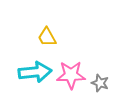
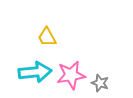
pink star: rotated 8 degrees counterclockwise
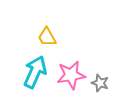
cyan arrow: rotated 60 degrees counterclockwise
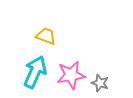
yellow trapezoid: moved 1 px left, 1 px up; rotated 140 degrees clockwise
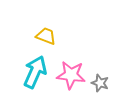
pink star: rotated 16 degrees clockwise
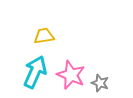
yellow trapezoid: moved 2 px left; rotated 30 degrees counterclockwise
pink star: rotated 16 degrees clockwise
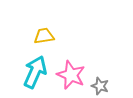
gray star: moved 3 px down
